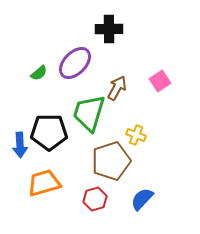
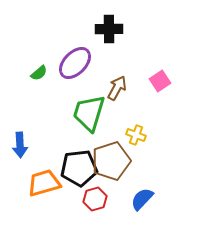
black pentagon: moved 30 px right, 36 px down; rotated 6 degrees counterclockwise
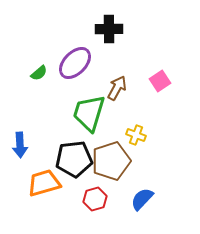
black pentagon: moved 5 px left, 9 px up
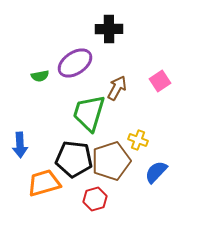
purple ellipse: rotated 12 degrees clockwise
green semicircle: moved 1 px right, 3 px down; rotated 30 degrees clockwise
yellow cross: moved 2 px right, 5 px down
black pentagon: rotated 12 degrees clockwise
blue semicircle: moved 14 px right, 27 px up
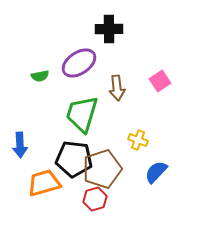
purple ellipse: moved 4 px right
brown arrow: rotated 145 degrees clockwise
green trapezoid: moved 7 px left, 1 px down
brown pentagon: moved 9 px left, 8 px down
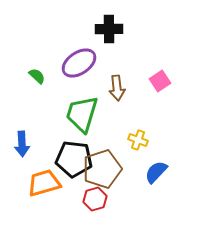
green semicircle: moved 3 px left; rotated 126 degrees counterclockwise
blue arrow: moved 2 px right, 1 px up
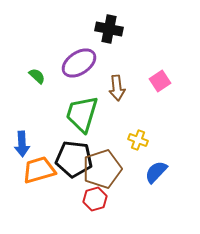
black cross: rotated 12 degrees clockwise
orange trapezoid: moved 5 px left, 13 px up
